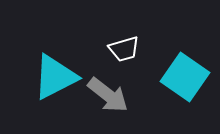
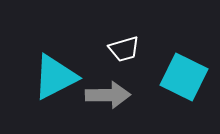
cyan square: moved 1 px left; rotated 9 degrees counterclockwise
gray arrow: rotated 39 degrees counterclockwise
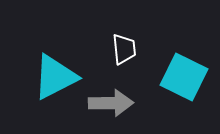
white trapezoid: rotated 80 degrees counterclockwise
gray arrow: moved 3 px right, 8 px down
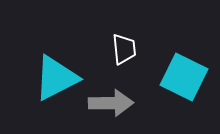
cyan triangle: moved 1 px right, 1 px down
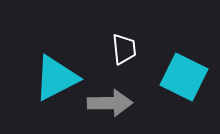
gray arrow: moved 1 px left
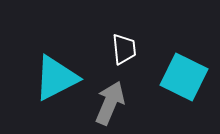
gray arrow: rotated 66 degrees counterclockwise
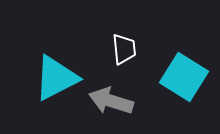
cyan square: rotated 6 degrees clockwise
gray arrow: moved 1 px right, 2 px up; rotated 96 degrees counterclockwise
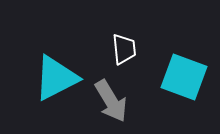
cyan square: rotated 12 degrees counterclockwise
gray arrow: rotated 138 degrees counterclockwise
